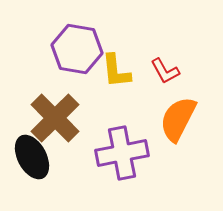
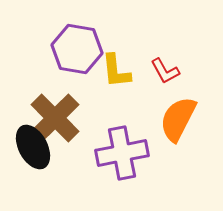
black ellipse: moved 1 px right, 10 px up
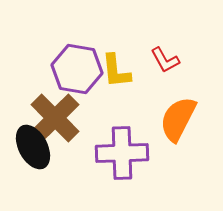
purple hexagon: moved 20 px down
red L-shape: moved 11 px up
purple cross: rotated 9 degrees clockwise
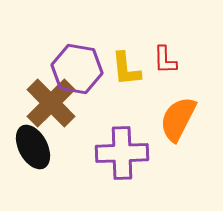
red L-shape: rotated 28 degrees clockwise
yellow L-shape: moved 10 px right, 2 px up
brown cross: moved 4 px left, 15 px up
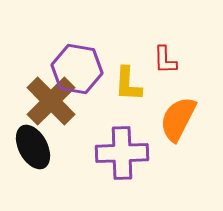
yellow L-shape: moved 2 px right, 15 px down; rotated 9 degrees clockwise
brown cross: moved 2 px up
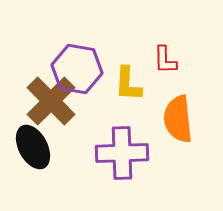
orange semicircle: rotated 33 degrees counterclockwise
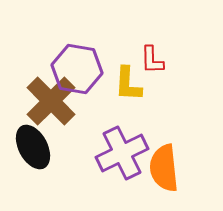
red L-shape: moved 13 px left
orange semicircle: moved 14 px left, 49 px down
purple cross: rotated 24 degrees counterclockwise
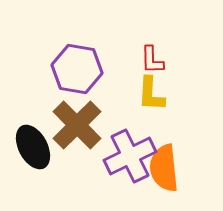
yellow L-shape: moved 23 px right, 10 px down
brown cross: moved 26 px right, 24 px down
purple cross: moved 8 px right, 3 px down
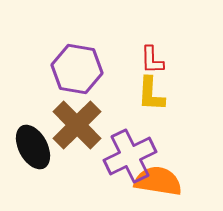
orange semicircle: moved 6 px left, 13 px down; rotated 105 degrees clockwise
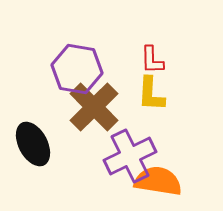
brown cross: moved 17 px right, 18 px up
black ellipse: moved 3 px up
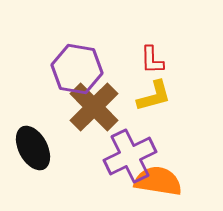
yellow L-shape: moved 3 px right, 2 px down; rotated 108 degrees counterclockwise
black ellipse: moved 4 px down
